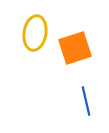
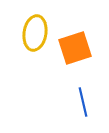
blue line: moved 3 px left, 1 px down
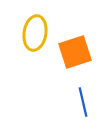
orange square: moved 4 px down
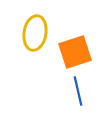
blue line: moved 5 px left, 11 px up
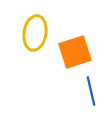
blue line: moved 13 px right
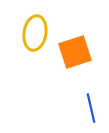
blue line: moved 17 px down
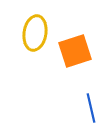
orange square: moved 1 px up
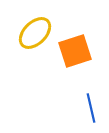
yellow ellipse: rotated 36 degrees clockwise
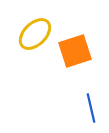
yellow ellipse: moved 1 px down
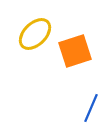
blue line: rotated 36 degrees clockwise
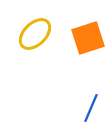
orange square: moved 13 px right, 13 px up
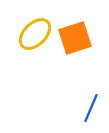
orange square: moved 13 px left
